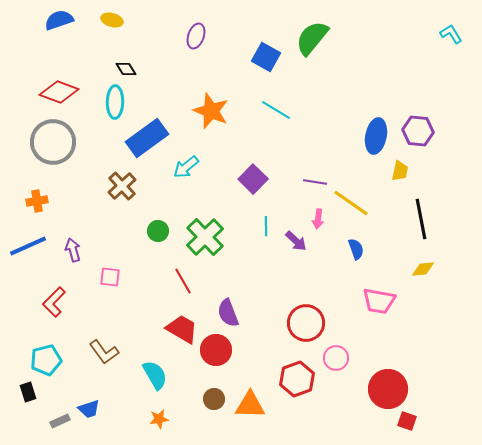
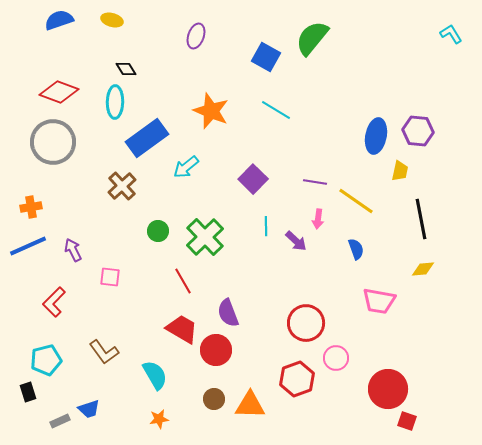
orange cross at (37, 201): moved 6 px left, 6 px down
yellow line at (351, 203): moved 5 px right, 2 px up
purple arrow at (73, 250): rotated 10 degrees counterclockwise
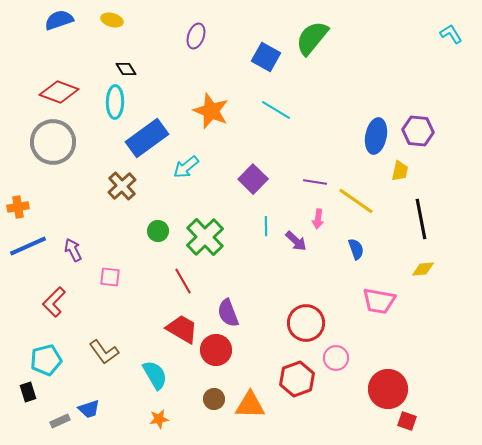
orange cross at (31, 207): moved 13 px left
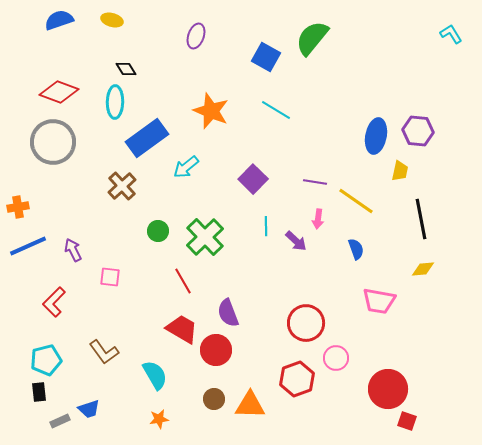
black rectangle at (28, 392): moved 11 px right; rotated 12 degrees clockwise
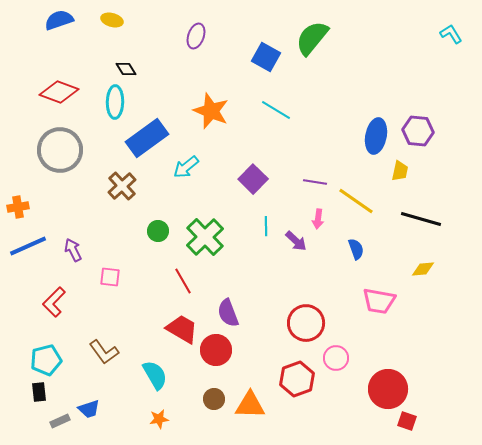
gray circle at (53, 142): moved 7 px right, 8 px down
black line at (421, 219): rotated 63 degrees counterclockwise
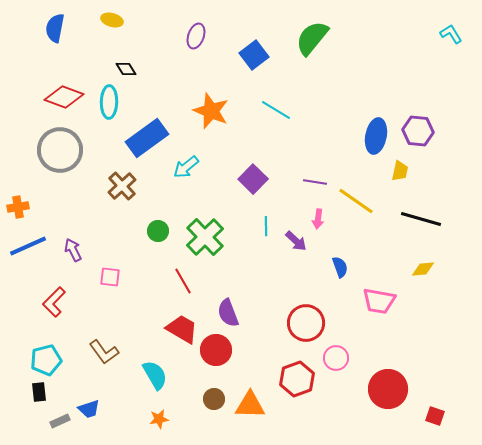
blue semicircle at (59, 20): moved 4 px left, 8 px down; rotated 60 degrees counterclockwise
blue square at (266, 57): moved 12 px left, 2 px up; rotated 24 degrees clockwise
red diamond at (59, 92): moved 5 px right, 5 px down
cyan ellipse at (115, 102): moved 6 px left
blue semicircle at (356, 249): moved 16 px left, 18 px down
red square at (407, 421): moved 28 px right, 5 px up
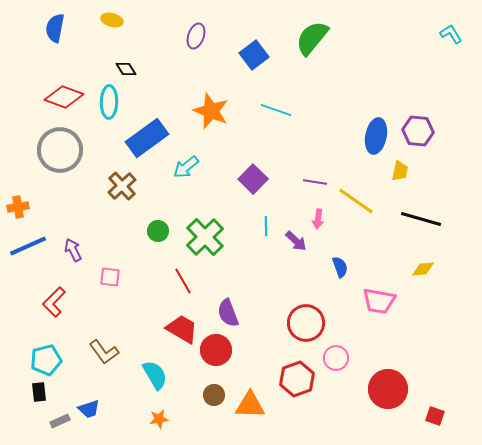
cyan line at (276, 110): rotated 12 degrees counterclockwise
brown circle at (214, 399): moved 4 px up
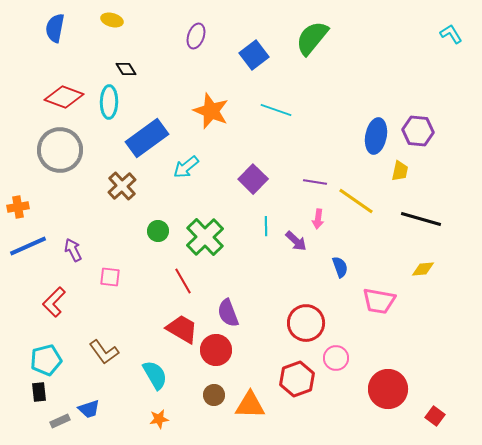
red square at (435, 416): rotated 18 degrees clockwise
